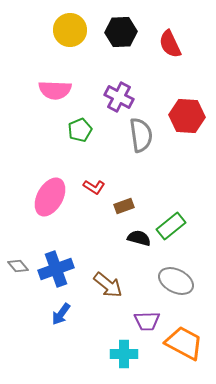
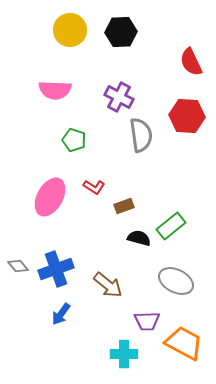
red semicircle: moved 21 px right, 18 px down
green pentagon: moved 6 px left, 10 px down; rotated 30 degrees counterclockwise
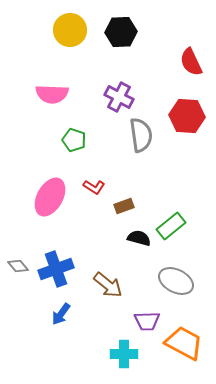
pink semicircle: moved 3 px left, 4 px down
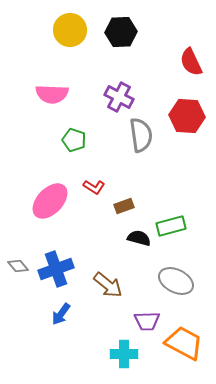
pink ellipse: moved 4 px down; rotated 15 degrees clockwise
green rectangle: rotated 24 degrees clockwise
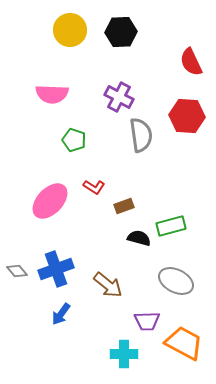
gray diamond: moved 1 px left, 5 px down
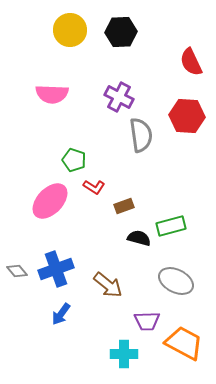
green pentagon: moved 20 px down
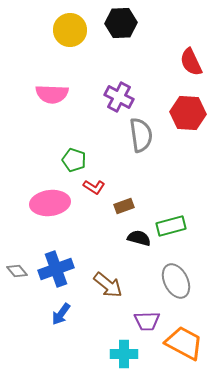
black hexagon: moved 9 px up
red hexagon: moved 1 px right, 3 px up
pink ellipse: moved 2 px down; rotated 39 degrees clockwise
gray ellipse: rotated 36 degrees clockwise
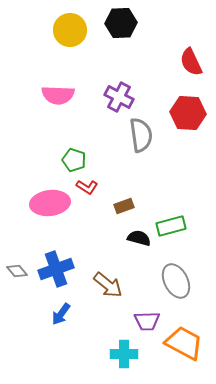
pink semicircle: moved 6 px right, 1 px down
red L-shape: moved 7 px left
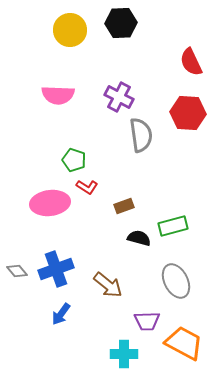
green rectangle: moved 2 px right
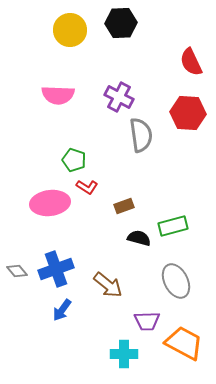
blue arrow: moved 1 px right, 4 px up
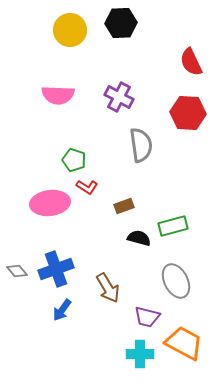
gray semicircle: moved 10 px down
brown arrow: moved 3 px down; rotated 20 degrees clockwise
purple trapezoid: moved 4 px up; rotated 16 degrees clockwise
cyan cross: moved 16 px right
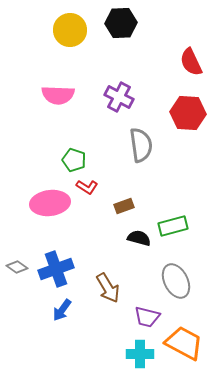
gray diamond: moved 4 px up; rotated 15 degrees counterclockwise
